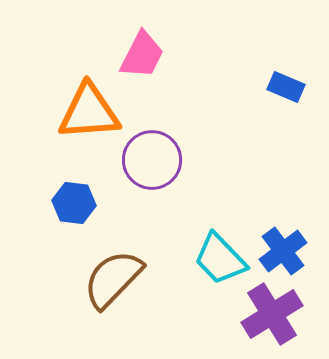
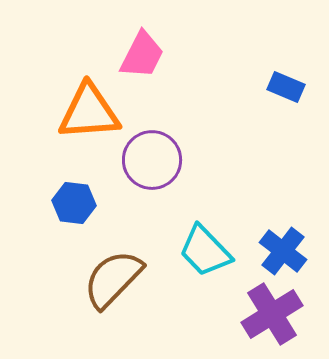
blue cross: rotated 15 degrees counterclockwise
cyan trapezoid: moved 15 px left, 8 px up
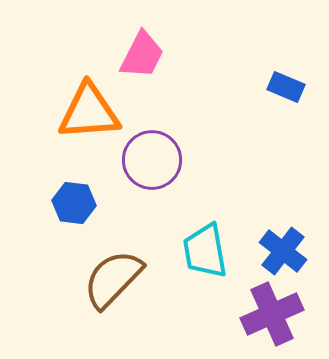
cyan trapezoid: rotated 34 degrees clockwise
purple cross: rotated 8 degrees clockwise
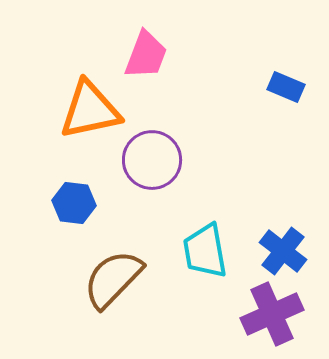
pink trapezoid: moved 4 px right; rotated 6 degrees counterclockwise
orange triangle: moved 1 px right, 2 px up; rotated 8 degrees counterclockwise
